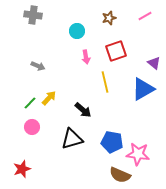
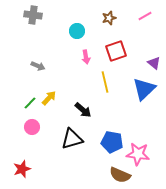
blue triangle: moved 1 px right; rotated 15 degrees counterclockwise
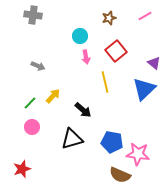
cyan circle: moved 3 px right, 5 px down
red square: rotated 20 degrees counterclockwise
yellow arrow: moved 4 px right, 2 px up
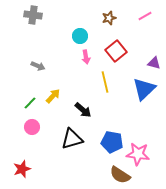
purple triangle: rotated 24 degrees counterclockwise
brown semicircle: rotated 10 degrees clockwise
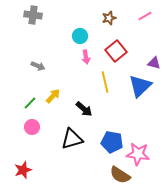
blue triangle: moved 4 px left, 3 px up
black arrow: moved 1 px right, 1 px up
red star: moved 1 px right, 1 px down
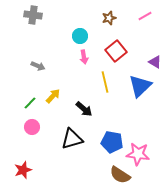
pink arrow: moved 2 px left
purple triangle: moved 1 px right, 1 px up; rotated 16 degrees clockwise
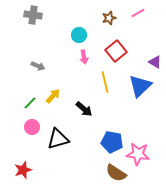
pink line: moved 7 px left, 3 px up
cyan circle: moved 1 px left, 1 px up
black triangle: moved 14 px left
brown semicircle: moved 4 px left, 2 px up
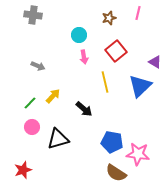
pink line: rotated 48 degrees counterclockwise
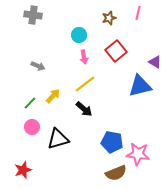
yellow line: moved 20 px left, 2 px down; rotated 65 degrees clockwise
blue triangle: rotated 30 degrees clockwise
brown semicircle: rotated 55 degrees counterclockwise
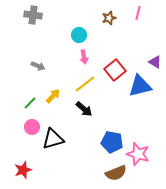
red square: moved 1 px left, 19 px down
black triangle: moved 5 px left
pink star: rotated 10 degrees clockwise
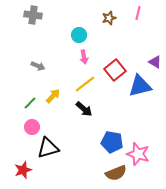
black triangle: moved 5 px left, 9 px down
